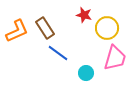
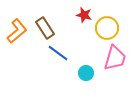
orange L-shape: rotated 15 degrees counterclockwise
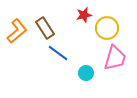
red star: rotated 28 degrees counterclockwise
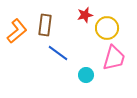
red star: moved 1 px right
brown rectangle: moved 3 px up; rotated 40 degrees clockwise
pink trapezoid: moved 1 px left
cyan circle: moved 2 px down
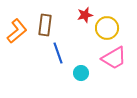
blue line: rotated 35 degrees clockwise
pink trapezoid: rotated 44 degrees clockwise
cyan circle: moved 5 px left, 2 px up
